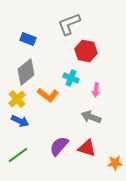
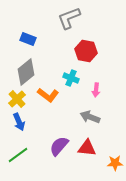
gray L-shape: moved 6 px up
gray arrow: moved 1 px left
blue arrow: moved 1 px left, 1 px down; rotated 42 degrees clockwise
red triangle: rotated 12 degrees counterclockwise
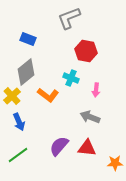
yellow cross: moved 5 px left, 3 px up
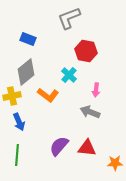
cyan cross: moved 2 px left, 3 px up; rotated 21 degrees clockwise
yellow cross: rotated 30 degrees clockwise
gray arrow: moved 5 px up
green line: moved 1 px left; rotated 50 degrees counterclockwise
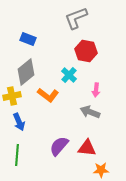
gray L-shape: moved 7 px right
orange star: moved 14 px left, 7 px down
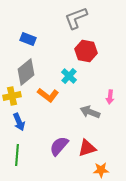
cyan cross: moved 1 px down
pink arrow: moved 14 px right, 7 px down
red triangle: rotated 24 degrees counterclockwise
